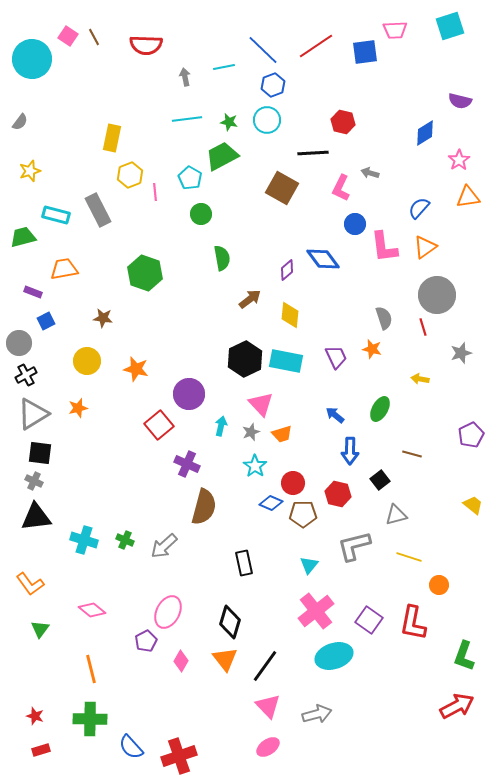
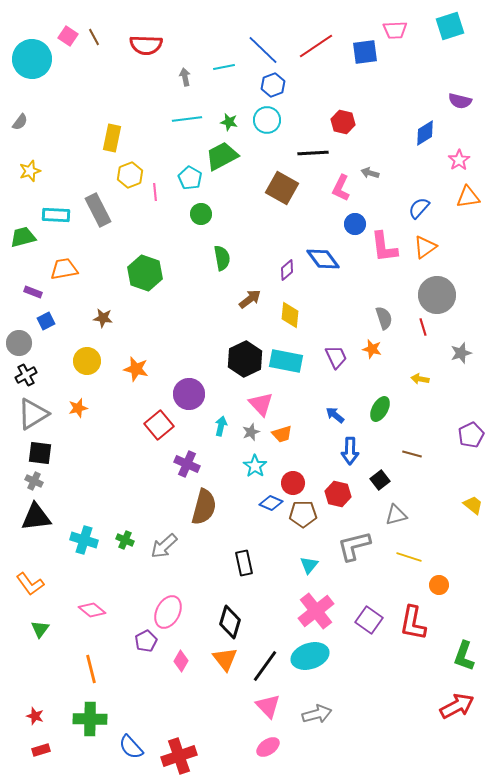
cyan rectangle at (56, 215): rotated 12 degrees counterclockwise
cyan ellipse at (334, 656): moved 24 px left
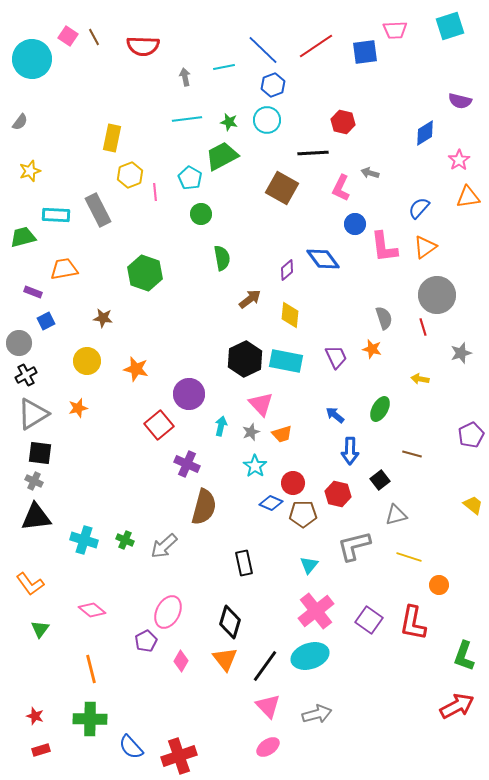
red semicircle at (146, 45): moved 3 px left, 1 px down
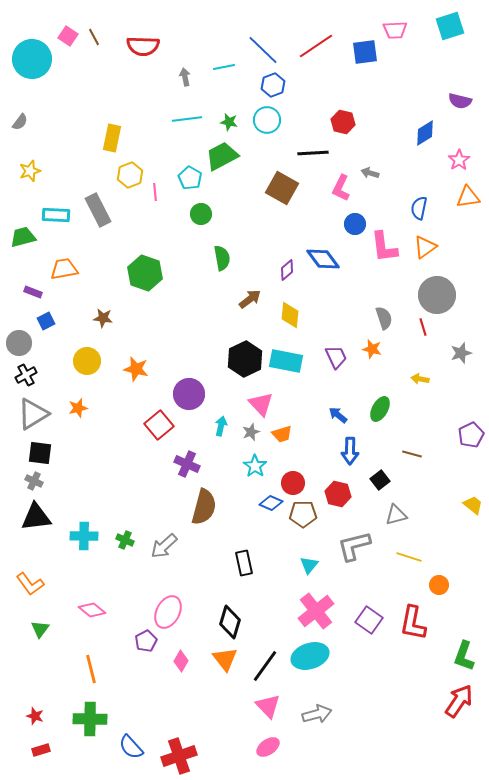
blue semicircle at (419, 208): rotated 30 degrees counterclockwise
blue arrow at (335, 415): moved 3 px right
cyan cross at (84, 540): moved 4 px up; rotated 16 degrees counterclockwise
red arrow at (457, 706): moved 2 px right, 5 px up; rotated 28 degrees counterclockwise
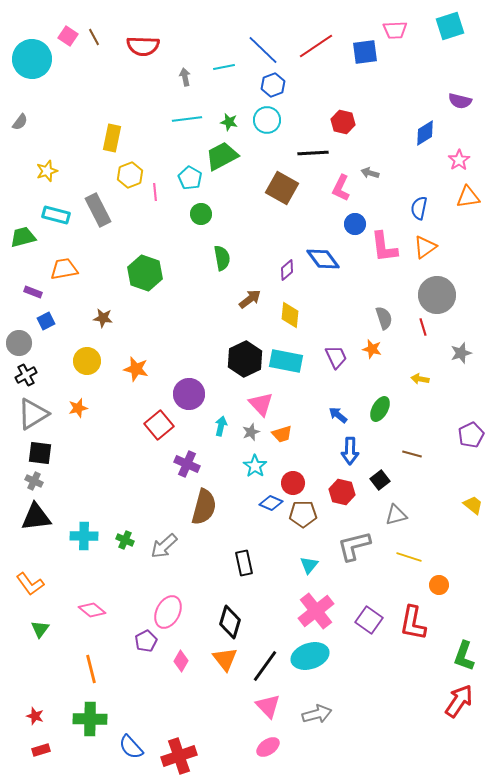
yellow star at (30, 171): moved 17 px right
cyan rectangle at (56, 215): rotated 12 degrees clockwise
red hexagon at (338, 494): moved 4 px right, 2 px up
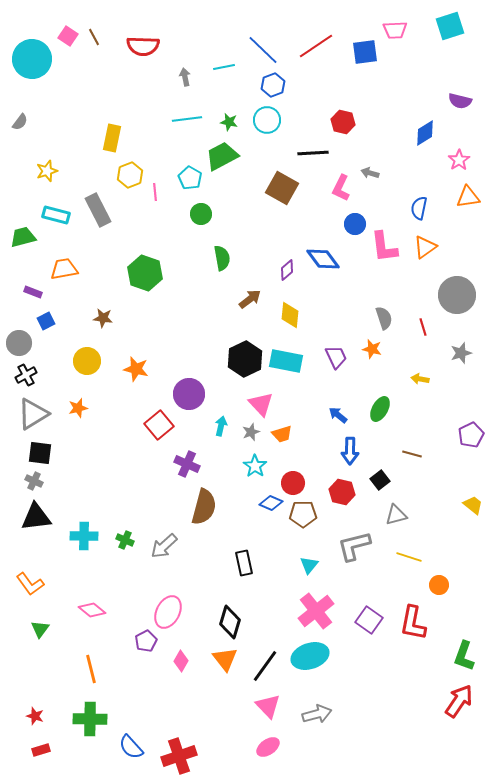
gray circle at (437, 295): moved 20 px right
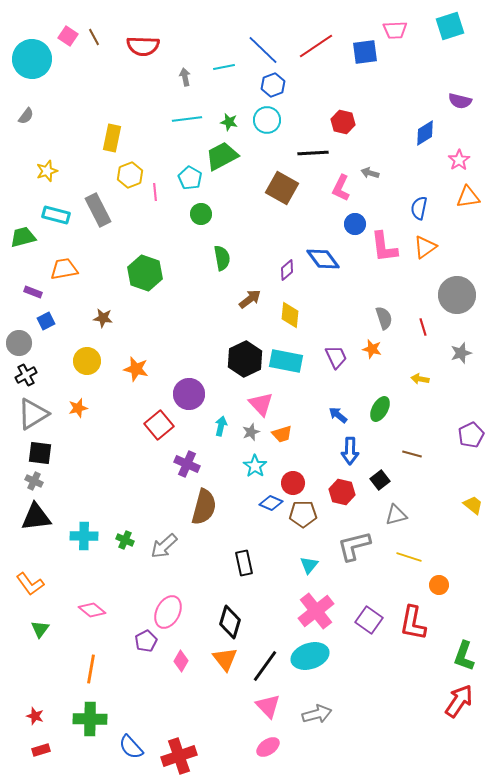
gray semicircle at (20, 122): moved 6 px right, 6 px up
orange line at (91, 669): rotated 24 degrees clockwise
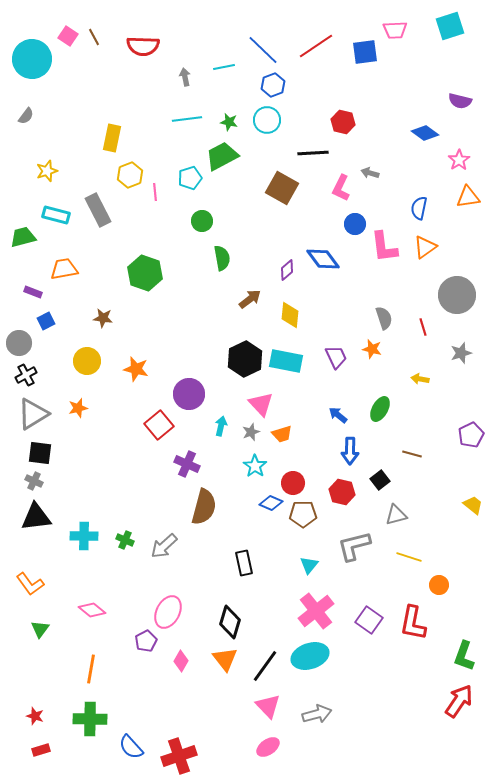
blue diamond at (425, 133): rotated 68 degrees clockwise
cyan pentagon at (190, 178): rotated 25 degrees clockwise
green circle at (201, 214): moved 1 px right, 7 px down
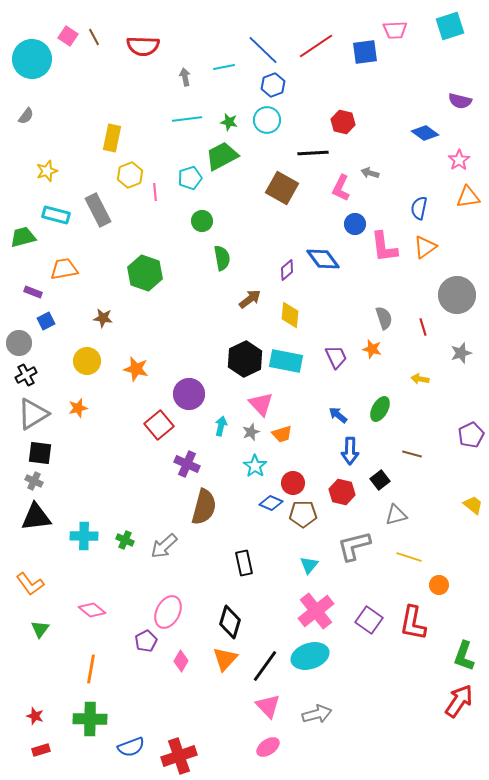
orange triangle at (225, 659): rotated 20 degrees clockwise
blue semicircle at (131, 747): rotated 68 degrees counterclockwise
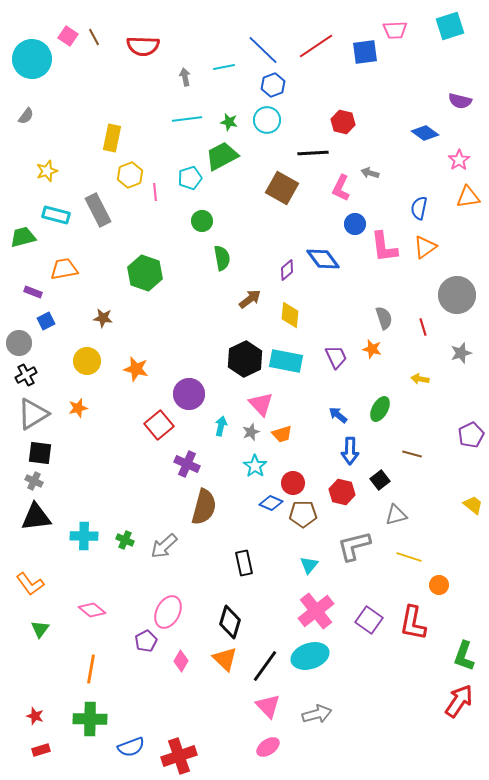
orange triangle at (225, 659): rotated 28 degrees counterclockwise
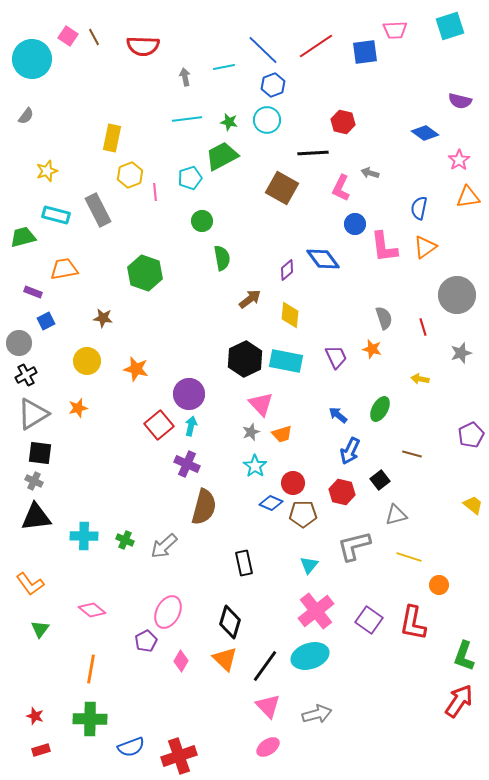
cyan arrow at (221, 426): moved 30 px left
blue arrow at (350, 451): rotated 24 degrees clockwise
